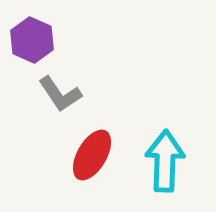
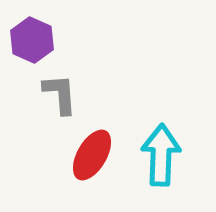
gray L-shape: rotated 150 degrees counterclockwise
cyan arrow: moved 4 px left, 6 px up
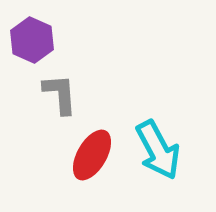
cyan arrow: moved 3 px left, 5 px up; rotated 150 degrees clockwise
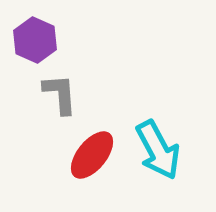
purple hexagon: moved 3 px right
red ellipse: rotated 9 degrees clockwise
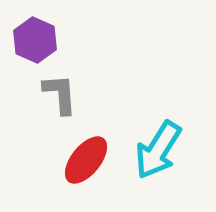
cyan arrow: rotated 60 degrees clockwise
red ellipse: moved 6 px left, 5 px down
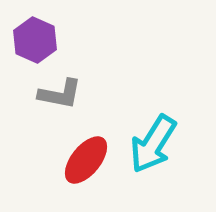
gray L-shape: rotated 105 degrees clockwise
cyan arrow: moved 5 px left, 6 px up
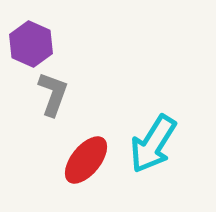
purple hexagon: moved 4 px left, 4 px down
gray L-shape: moved 7 px left; rotated 81 degrees counterclockwise
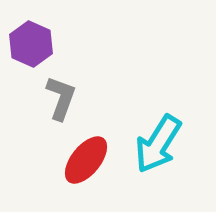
gray L-shape: moved 8 px right, 4 px down
cyan arrow: moved 5 px right
